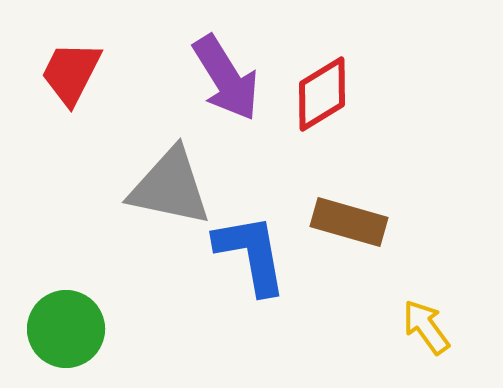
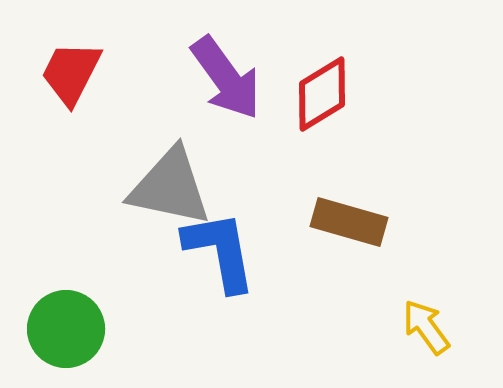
purple arrow: rotated 4 degrees counterclockwise
blue L-shape: moved 31 px left, 3 px up
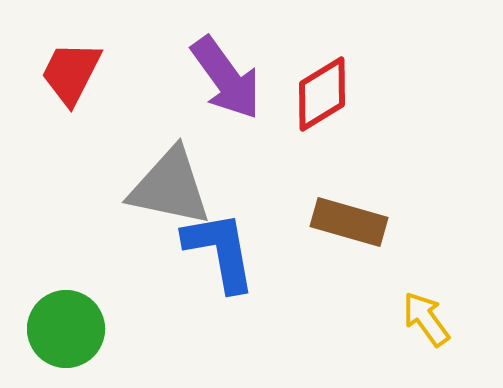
yellow arrow: moved 8 px up
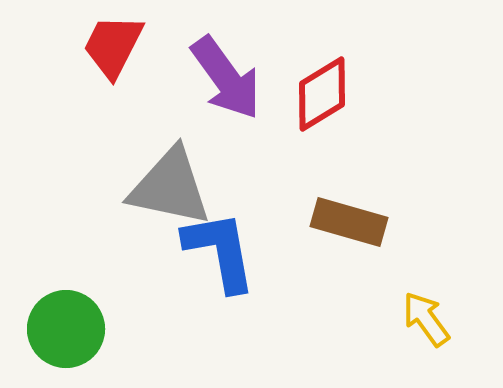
red trapezoid: moved 42 px right, 27 px up
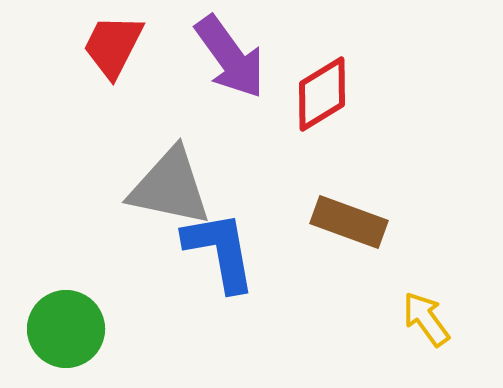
purple arrow: moved 4 px right, 21 px up
brown rectangle: rotated 4 degrees clockwise
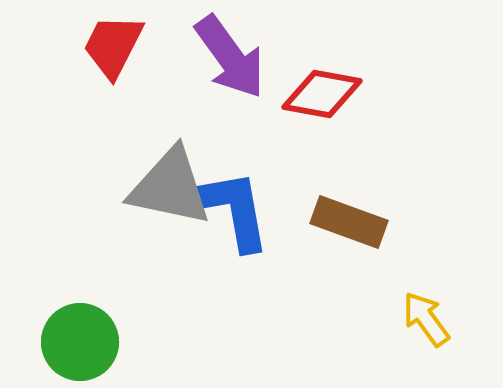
red diamond: rotated 42 degrees clockwise
blue L-shape: moved 14 px right, 41 px up
green circle: moved 14 px right, 13 px down
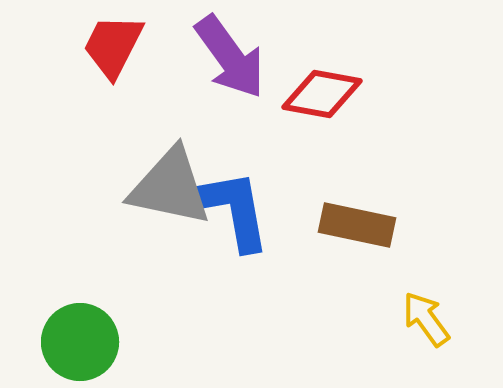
brown rectangle: moved 8 px right, 3 px down; rotated 8 degrees counterclockwise
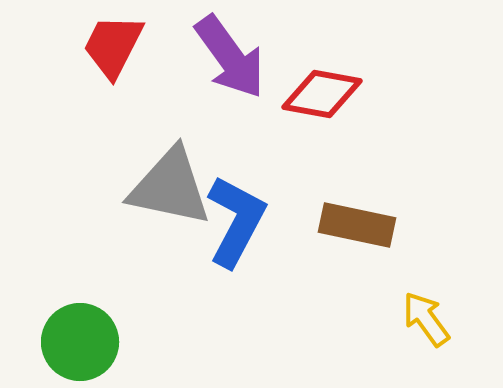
blue L-shape: moved 2 px right, 11 px down; rotated 38 degrees clockwise
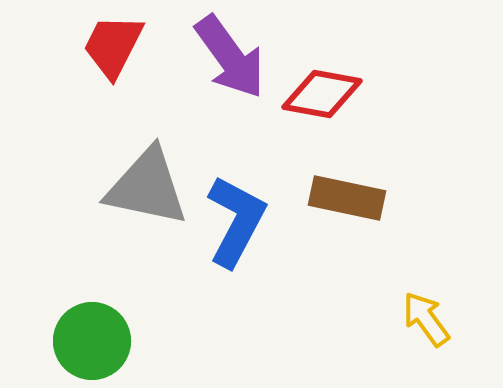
gray triangle: moved 23 px left
brown rectangle: moved 10 px left, 27 px up
green circle: moved 12 px right, 1 px up
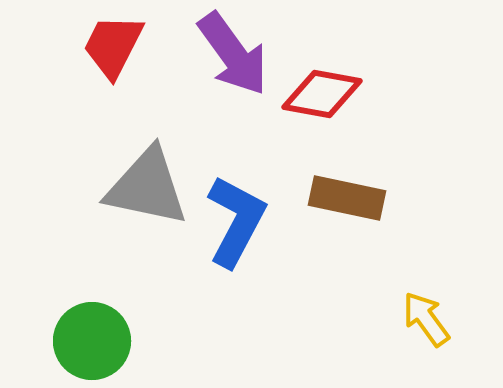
purple arrow: moved 3 px right, 3 px up
